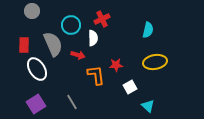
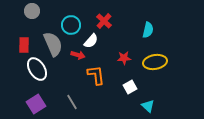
red cross: moved 2 px right, 2 px down; rotated 21 degrees counterclockwise
white semicircle: moved 2 px left, 3 px down; rotated 42 degrees clockwise
red star: moved 8 px right, 7 px up
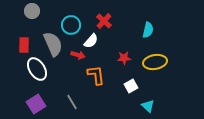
white square: moved 1 px right, 1 px up
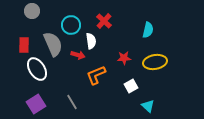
white semicircle: rotated 49 degrees counterclockwise
orange L-shape: rotated 105 degrees counterclockwise
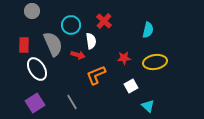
purple square: moved 1 px left, 1 px up
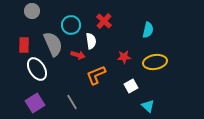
red star: moved 1 px up
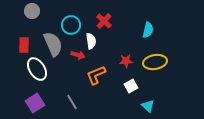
red star: moved 2 px right, 4 px down
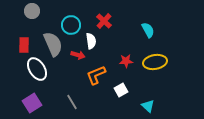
cyan semicircle: rotated 42 degrees counterclockwise
white square: moved 10 px left, 4 px down
purple square: moved 3 px left
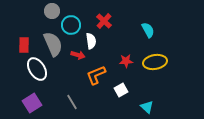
gray circle: moved 20 px right
cyan triangle: moved 1 px left, 1 px down
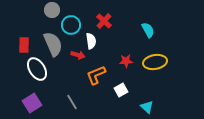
gray circle: moved 1 px up
